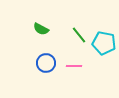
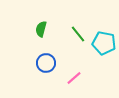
green semicircle: rotated 77 degrees clockwise
green line: moved 1 px left, 1 px up
pink line: moved 12 px down; rotated 42 degrees counterclockwise
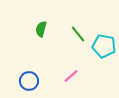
cyan pentagon: moved 3 px down
blue circle: moved 17 px left, 18 px down
pink line: moved 3 px left, 2 px up
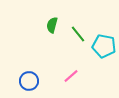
green semicircle: moved 11 px right, 4 px up
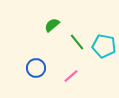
green semicircle: rotated 35 degrees clockwise
green line: moved 1 px left, 8 px down
blue circle: moved 7 px right, 13 px up
